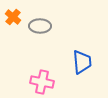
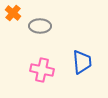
orange cross: moved 4 px up
pink cross: moved 12 px up
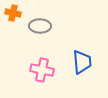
orange cross: rotated 28 degrees counterclockwise
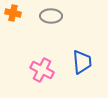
gray ellipse: moved 11 px right, 10 px up
pink cross: rotated 15 degrees clockwise
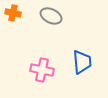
gray ellipse: rotated 25 degrees clockwise
pink cross: rotated 15 degrees counterclockwise
